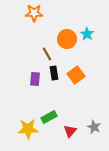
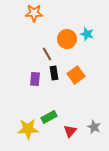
cyan star: rotated 16 degrees counterclockwise
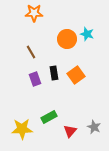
brown line: moved 16 px left, 2 px up
purple rectangle: rotated 24 degrees counterclockwise
yellow star: moved 6 px left
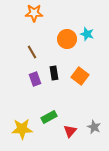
brown line: moved 1 px right
orange square: moved 4 px right, 1 px down; rotated 18 degrees counterclockwise
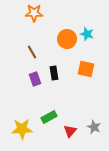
orange square: moved 6 px right, 7 px up; rotated 24 degrees counterclockwise
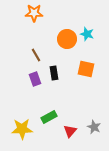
brown line: moved 4 px right, 3 px down
